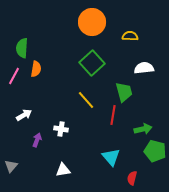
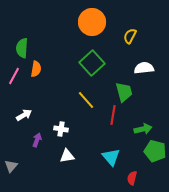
yellow semicircle: rotated 63 degrees counterclockwise
white triangle: moved 4 px right, 14 px up
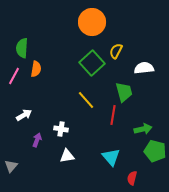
yellow semicircle: moved 14 px left, 15 px down
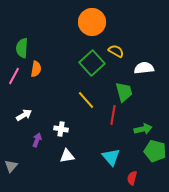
yellow semicircle: rotated 91 degrees clockwise
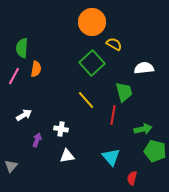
yellow semicircle: moved 2 px left, 7 px up
